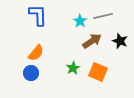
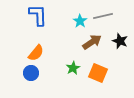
brown arrow: moved 1 px down
orange square: moved 1 px down
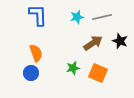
gray line: moved 1 px left, 1 px down
cyan star: moved 3 px left, 4 px up; rotated 24 degrees clockwise
brown arrow: moved 1 px right, 1 px down
orange semicircle: rotated 60 degrees counterclockwise
green star: rotated 16 degrees clockwise
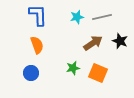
orange semicircle: moved 1 px right, 8 px up
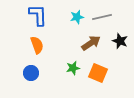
brown arrow: moved 2 px left
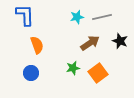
blue L-shape: moved 13 px left
brown arrow: moved 1 px left
orange square: rotated 30 degrees clockwise
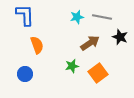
gray line: rotated 24 degrees clockwise
black star: moved 4 px up
green star: moved 1 px left, 2 px up
blue circle: moved 6 px left, 1 px down
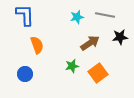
gray line: moved 3 px right, 2 px up
black star: rotated 28 degrees counterclockwise
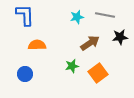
orange semicircle: rotated 72 degrees counterclockwise
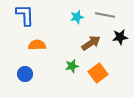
brown arrow: moved 1 px right
